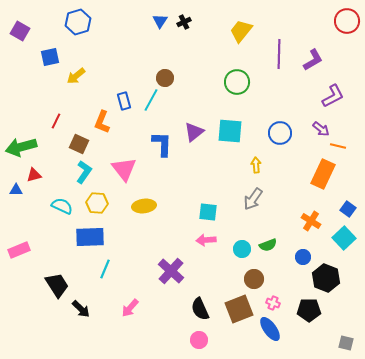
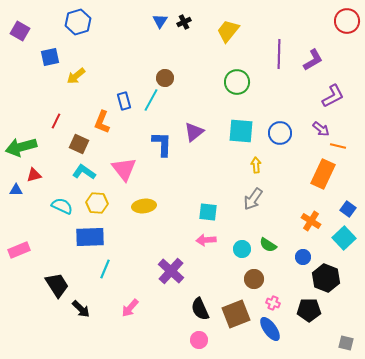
yellow trapezoid at (241, 31): moved 13 px left
cyan square at (230, 131): moved 11 px right
cyan L-shape at (84, 172): rotated 90 degrees counterclockwise
green semicircle at (268, 245): rotated 54 degrees clockwise
brown square at (239, 309): moved 3 px left, 5 px down
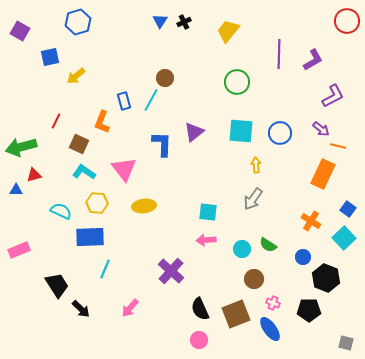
cyan semicircle at (62, 206): moved 1 px left, 5 px down
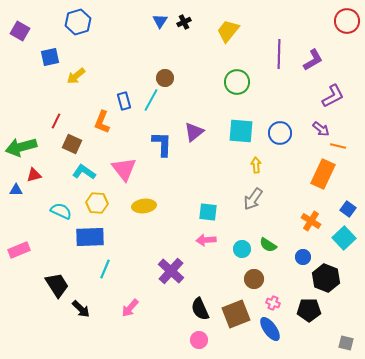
brown square at (79, 144): moved 7 px left
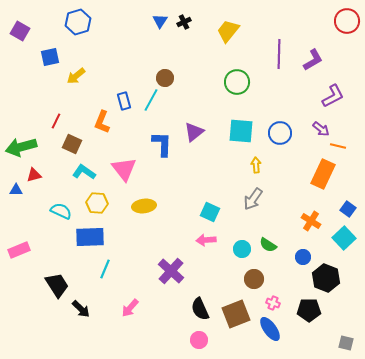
cyan square at (208, 212): moved 2 px right; rotated 18 degrees clockwise
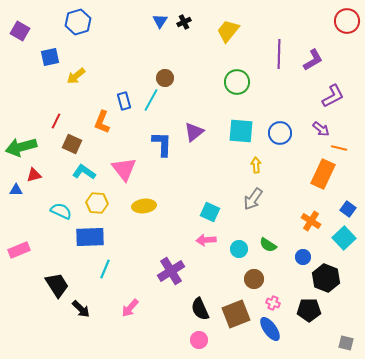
orange line at (338, 146): moved 1 px right, 2 px down
cyan circle at (242, 249): moved 3 px left
purple cross at (171, 271): rotated 16 degrees clockwise
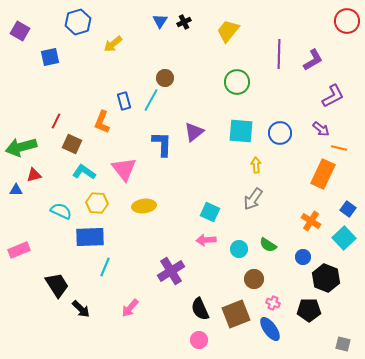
yellow arrow at (76, 76): moved 37 px right, 32 px up
cyan line at (105, 269): moved 2 px up
gray square at (346, 343): moved 3 px left, 1 px down
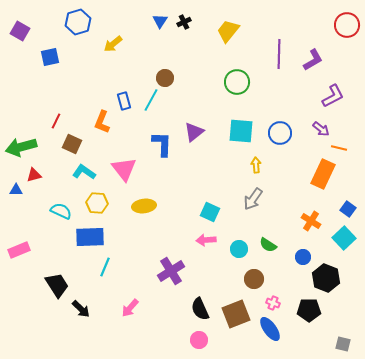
red circle at (347, 21): moved 4 px down
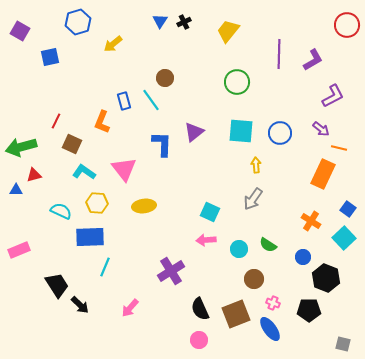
cyan line at (151, 100): rotated 65 degrees counterclockwise
black arrow at (81, 309): moved 1 px left, 4 px up
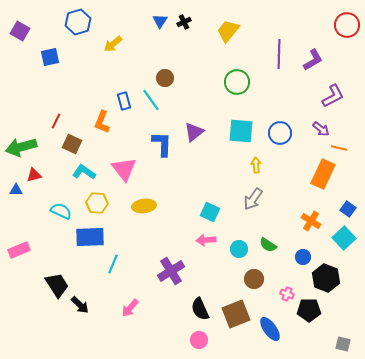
cyan line at (105, 267): moved 8 px right, 3 px up
pink cross at (273, 303): moved 14 px right, 9 px up
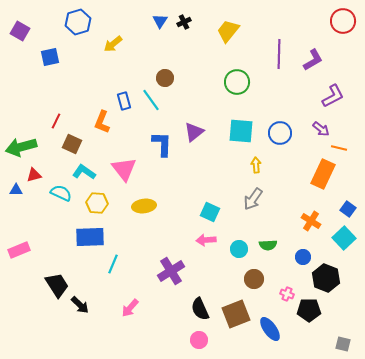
red circle at (347, 25): moved 4 px left, 4 px up
cyan semicircle at (61, 211): moved 18 px up
green semicircle at (268, 245): rotated 36 degrees counterclockwise
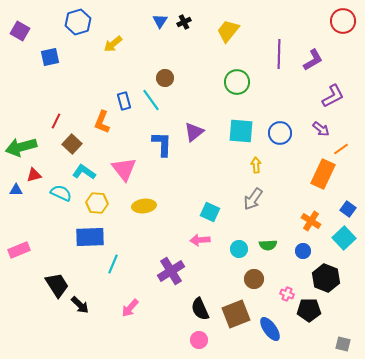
brown square at (72, 144): rotated 18 degrees clockwise
orange line at (339, 148): moved 2 px right, 1 px down; rotated 49 degrees counterclockwise
pink arrow at (206, 240): moved 6 px left
blue circle at (303, 257): moved 6 px up
